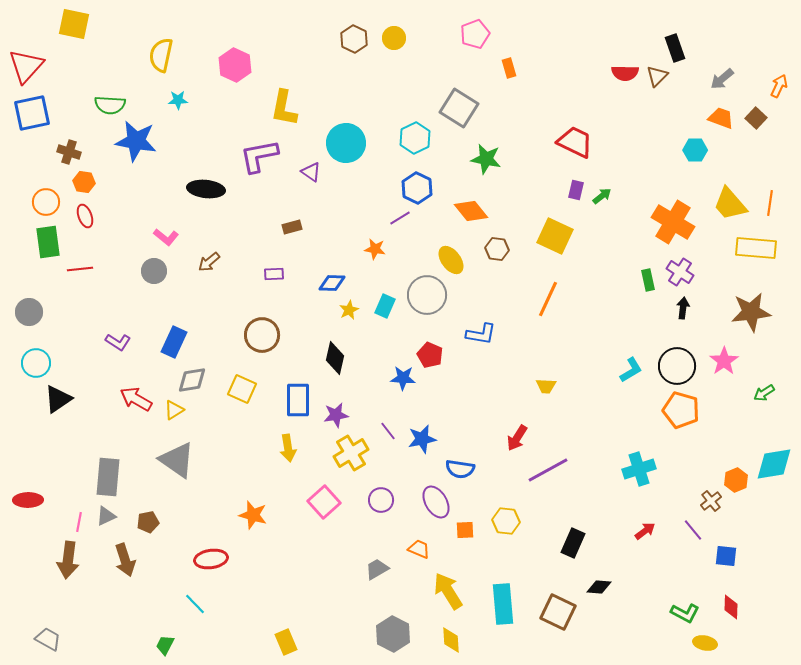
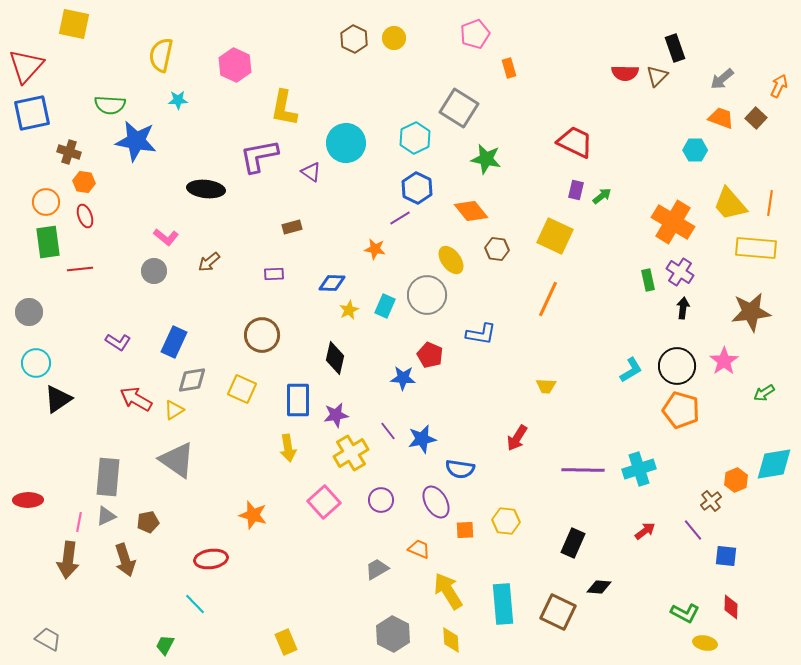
purple line at (548, 470): moved 35 px right; rotated 30 degrees clockwise
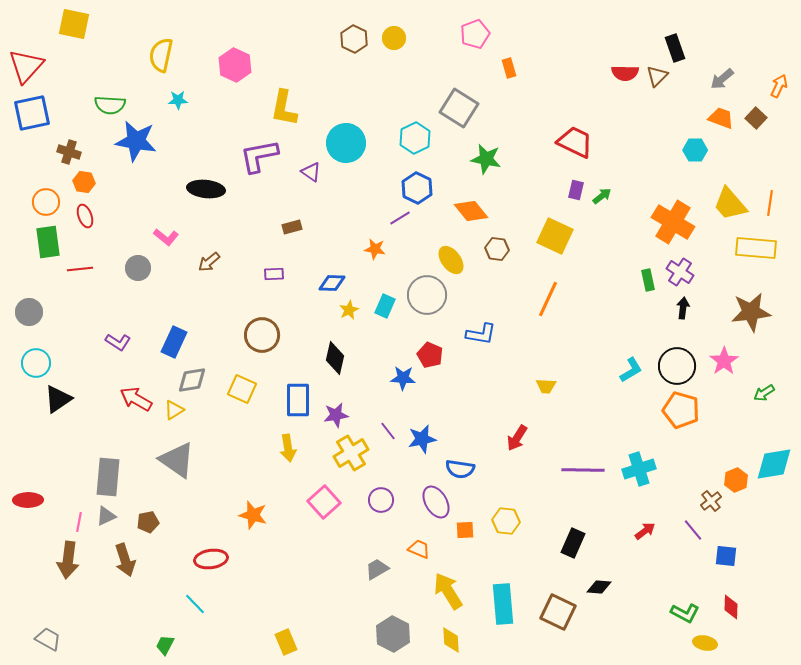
gray circle at (154, 271): moved 16 px left, 3 px up
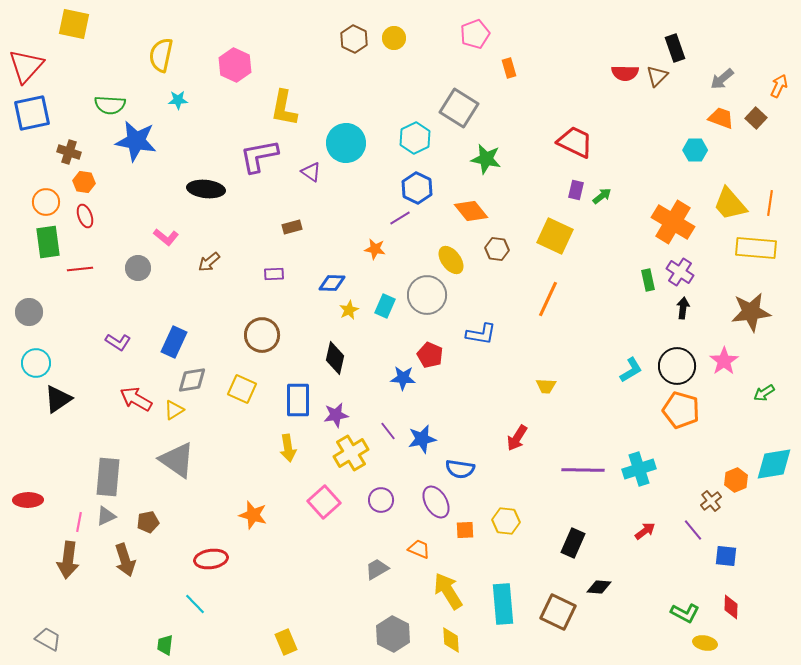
green trapezoid at (165, 645): rotated 20 degrees counterclockwise
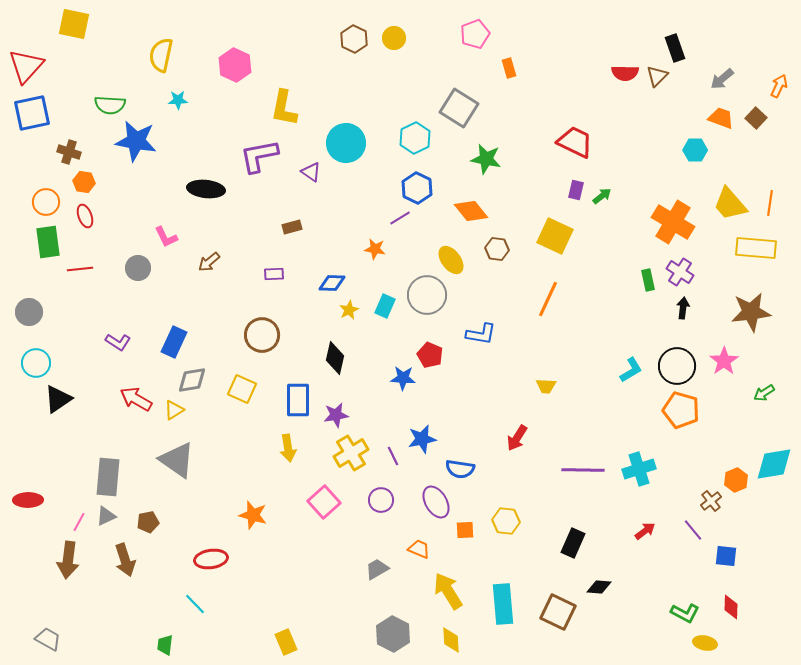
pink L-shape at (166, 237): rotated 25 degrees clockwise
purple line at (388, 431): moved 5 px right, 25 px down; rotated 12 degrees clockwise
pink line at (79, 522): rotated 18 degrees clockwise
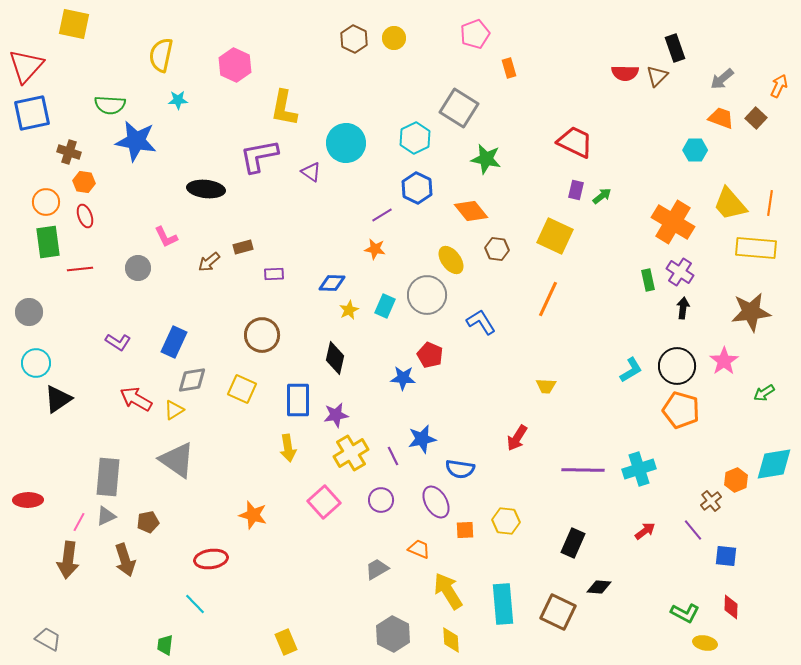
purple line at (400, 218): moved 18 px left, 3 px up
brown rectangle at (292, 227): moved 49 px left, 20 px down
blue L-shape at (481, 334): moved 12 px up; rotated 132 degrees counterclockwise
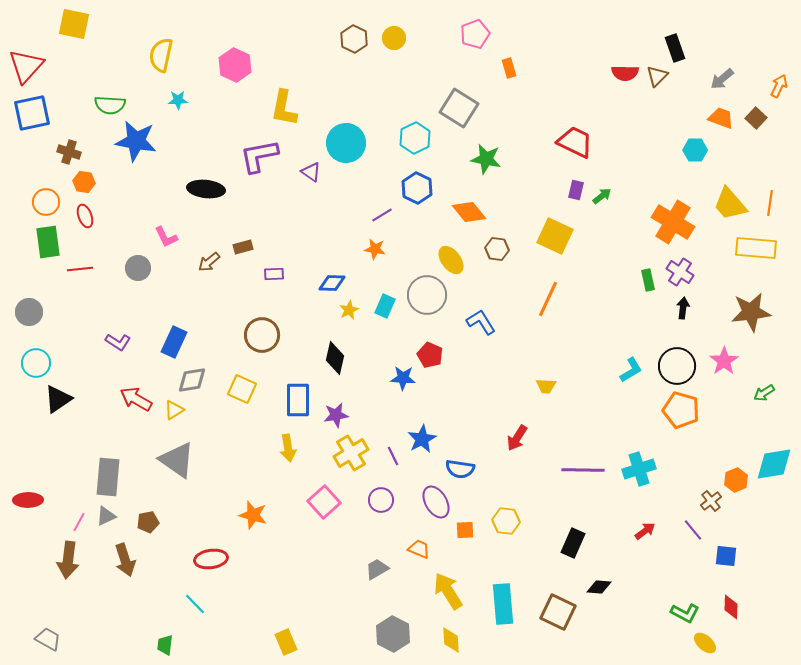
orange diamond at (471, 211): moved 2 px left, 1 px down
blue star at (422, 439): rotated 16 degrees counterclockwise
yellow ellipse at (705, 643): rotated 30 degrees clockwise
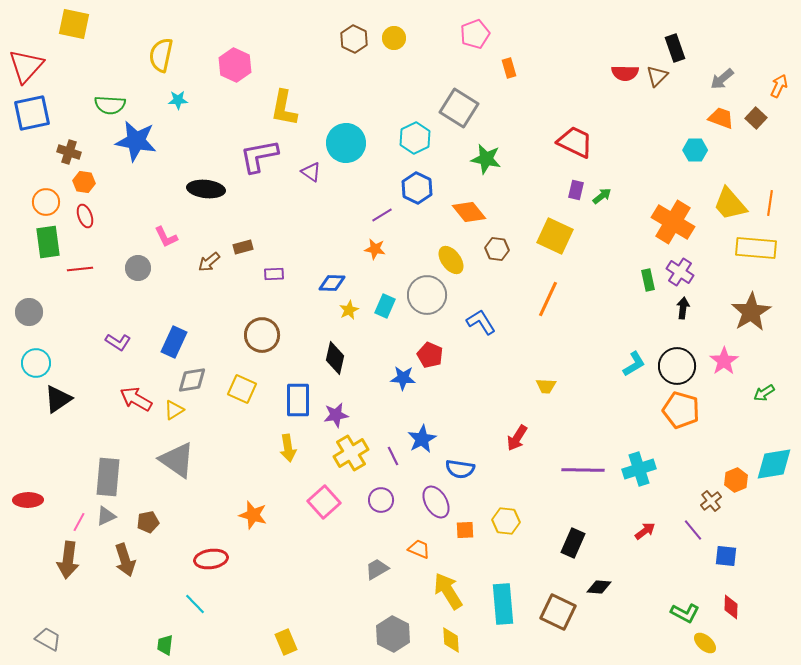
brown star at (751, 312): rotated 24 degrees counterclockwise
cyan L-shape at (631, 370): moved 3 px right, 6 px up
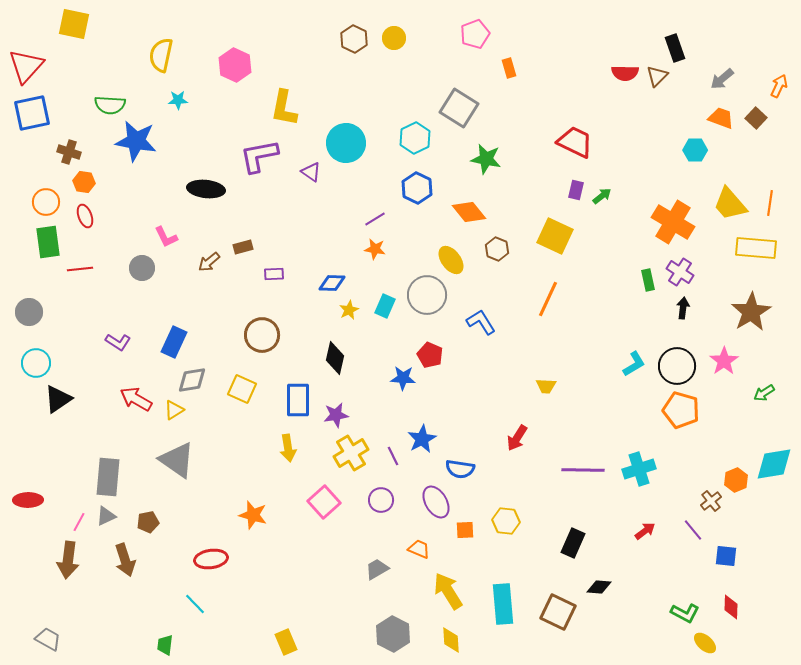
purple line at (382, 215): moved 7 px left, 4 px down
brown hexagon at (497, 249): rotated 15 degrees clockwise
gray circle at (138, 268): moved 4 px right
